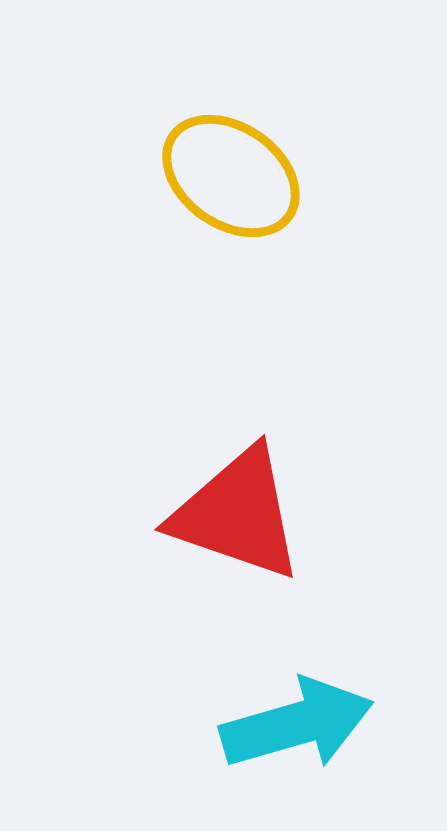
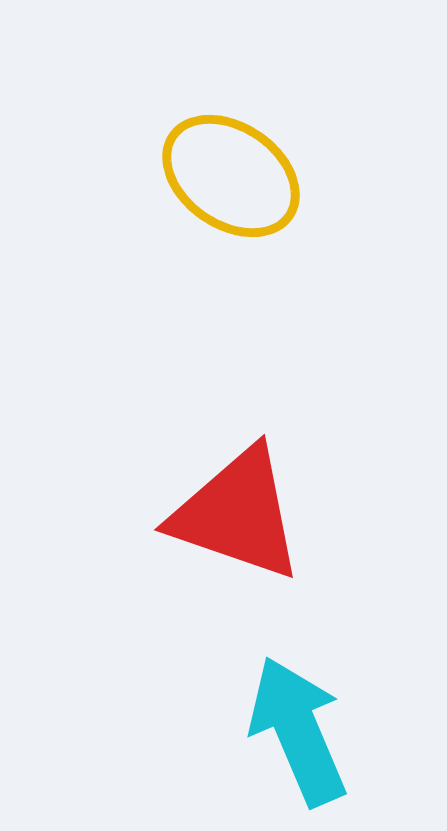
cyan arrow: moved 1 px right, 7 px down; rotated 97 degrees counterclockwise
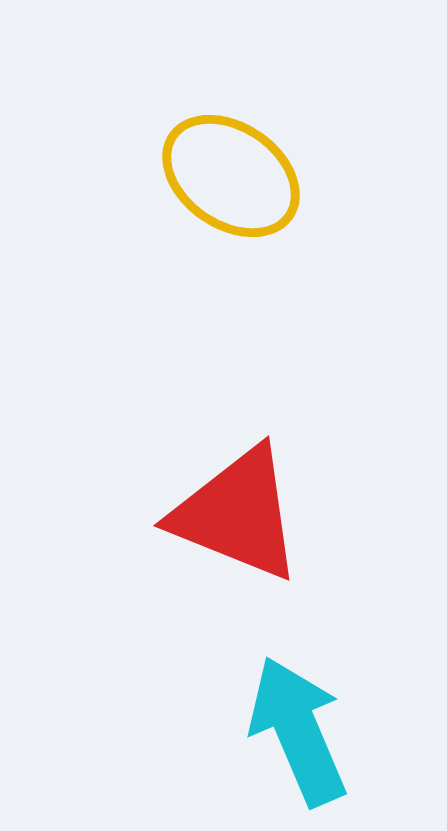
red triangle: rotated 3 degrees clockwise
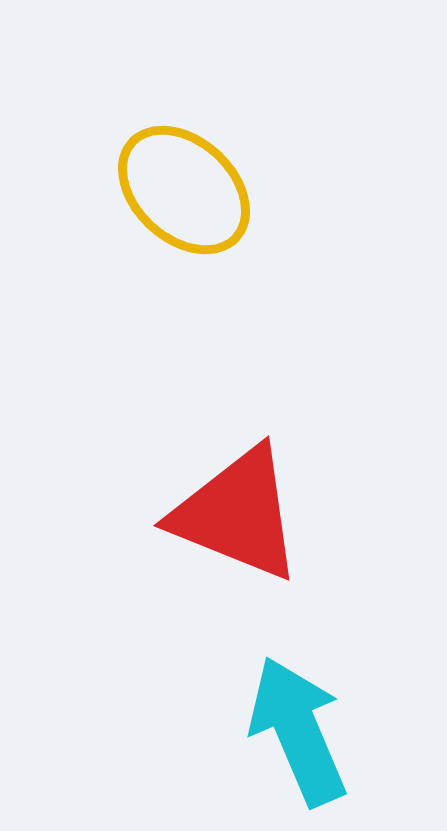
yellow ellipse: moved 47 px left, 14 px down; rotated 8 degrees clockwise
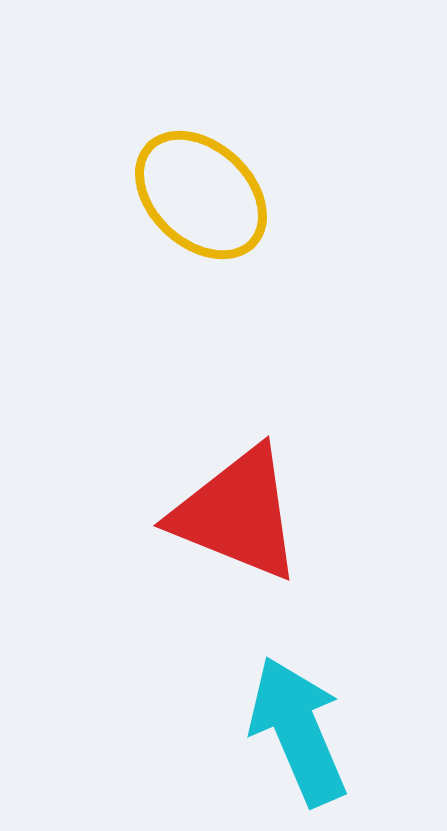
yellow ellipse: moved 17 px right, 5 px down
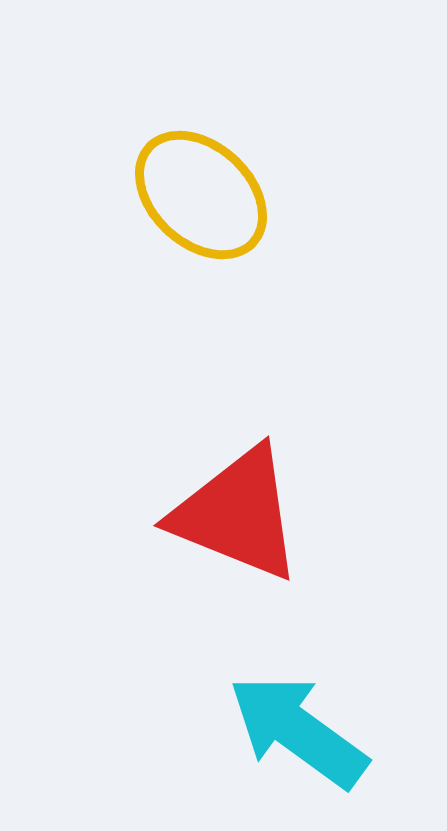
cyan arrow: rotated 31 degrees counterclockwise
